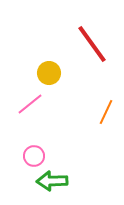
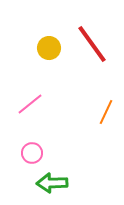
yellow circle: moved 25 px up
pink circle: moved 2 px left, 3 px up
green arrow: moved 2 px down
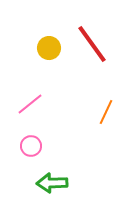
pink circle: moved 1 px left, 7 px up
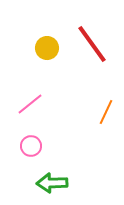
yellow circle: moved 2 px left
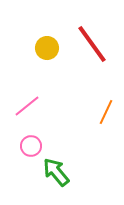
pink line: moved 3 px left, 2 px down
green arrow: moved 4 px right, 11 px up; rotated 52 degrees clockwise
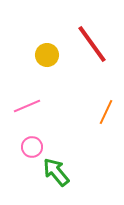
yellow circle: moved 7 px down
pink line: rotated 16 degrees clockwise
pink circle: moved 1 px right, 1 px down
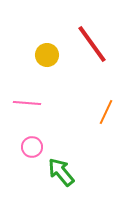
pink line: moved 3 px up; rotated 28 degrees clockwise
green arrow: moved 5 px right
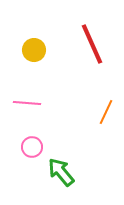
red line: rotated 12 degrees clockwise
yellow circle: moved 13 px left, 5 px up
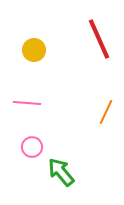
red line: moved 7 px right, 5 px up
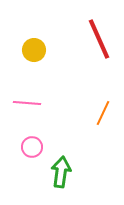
orange line: moved 3 px left, 1 px down
green arrow: rotated 48 degrees clockwise
